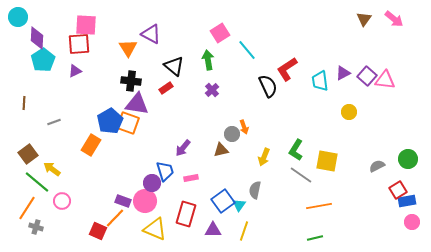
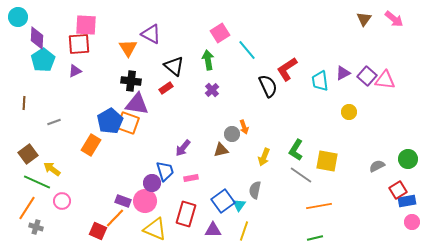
green line at (37, 182): rotated 16 degrees counterclockwise
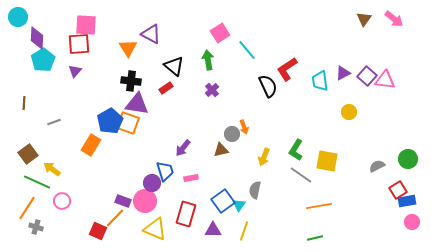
purple triangle at (75, 71): rotated 24 degrees counterclockwise
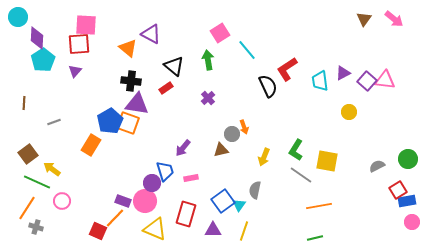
orange triangle at (128, 48): rotated 18 degrees counterclockwise
purple square at (367, 76): moved 5 px down
purple cross at (212, 90): moved 4 px left, 8 px down
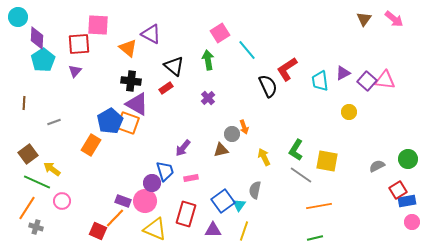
pink square at (86, 25): moved 12 px right
purple triangle at (137, 104): rotated 20 degrees clockwise
yellow arrow at (264, 157): rotated 132 degrees clockwise
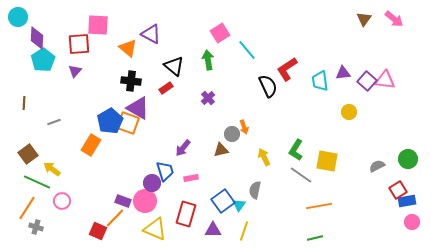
purple triangle at (343, 73): rotated 21 degrees clockwise
purple triangle at (137, 104): moved 1 px right, 4 px down
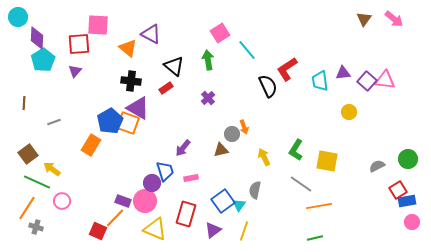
gray line at (301, 175): moved 9 px down
purple triangle at (213, 230): rotated 36 degrees counterclockwise
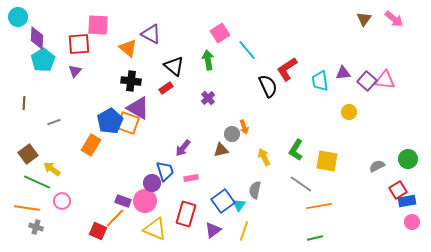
orange line at (27, 208): rotated 65 degrees clockwise
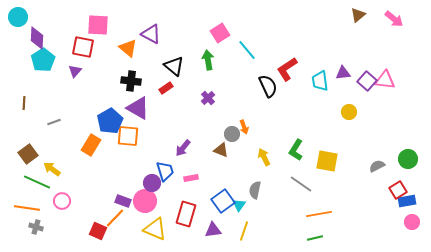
brown triangle at (364, 19): moved 6 px left, 4 px up; rotated 14 degrees clockwise
red square at (79, 44): moved 4 px right, 3 px down; rotated 15 degrees clockwise
orange square at (128, 123): moved 13 px down; rotated 15 degrees counterclockwise
brown triangle at (221, 150): rotated 35 degrees clockwise
orange line at (319, 206): moved 8 px down
purple triangle at (213, 230): rotated 30 degrees clockwise
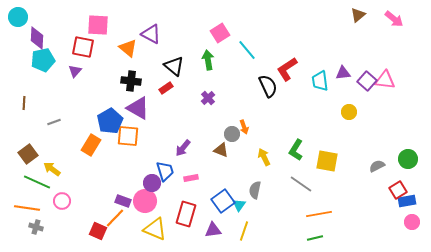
cyan pentagon at (43, 60): rotated 20 degrees clockwise
